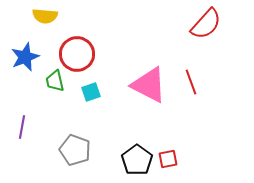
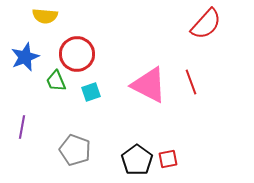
green trapezoid: moved 1 px right; rotated 10 degrees counterclockwise
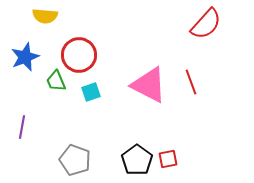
red circle: moved 2 px right, 1 px down
gray pentagon: moved 10 px down
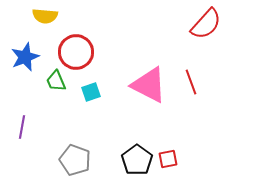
red circle: moved 3 px left, 3 px up
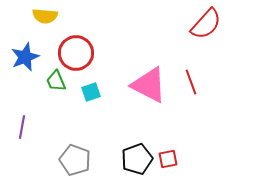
red circle: moved 1 px down
black pentagon: moved 1 px up; rotated 16 degrees clockwise
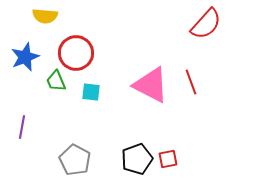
pink triangle: moved 2 px right
cyan square: rotated 24 degrees clockwise
gray pentagon: rotated 8 degrees clockwise
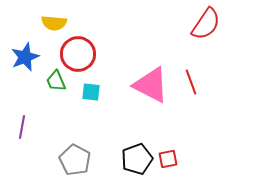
yellow semicircle: moved 9 px right, 7 px down
red semicircle: rotated 8 degrees counterclockwise
red circle: moved 2 px right, 1 px down
